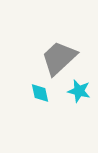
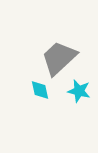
cyan diamond: moved 3 px up
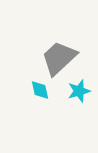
cyan star: rotated 30 degrees counterclockwise
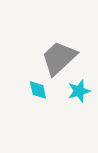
cyan diamond: moved 2 px left
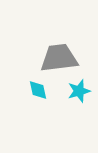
gray trapezoid: rotated 36 degrees clockwise
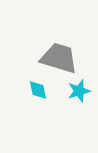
gray trapezoid: rotated 24 degrees clockwise
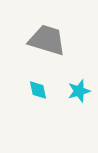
gray trapezoid: moved 12 px left, 18 px up
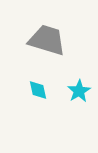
cyan star: rotated 15 degrees counterclockwise
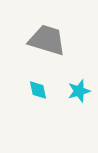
cyan star: rotated 15 degrees clockwise
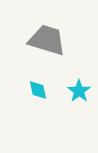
cyan star: rotated 20 degrees counterclockwise
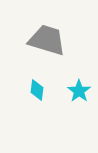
cyan diamond: moved 1 px left; rotated 20 degrees clockwise
